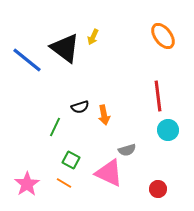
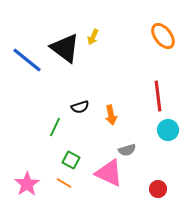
orange arrow: moved 7 px right
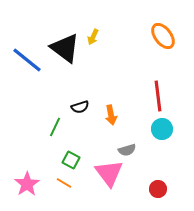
cyan circle: moved 6 px left, 1 px up
pink triangle: rotated 28 degrees clockwise
